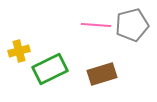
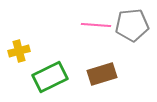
gray pentagon: rotated 8 degrees clockwise
green rectangle: moved 8 px down
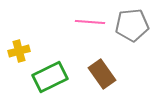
pink line: moved 6 px left, 3 px up
brown rectangle: rotated 72 degrees clockwise
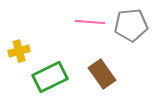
gray pentagon: moved 1 px left
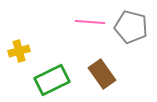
gray pentagon: moved 2 px down; rotated 20 degrees clockwise
green rectangle: moved 2 px right, 3 px down
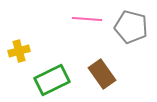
pink line: moved 3 px left, 3 px up
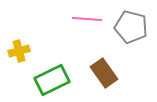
brown rectangle: moved 2 px right, 1 px up
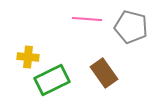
yellow cross: moved 9 px right, 6 px down; rotated 20 degrees clockwise
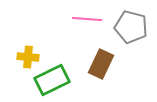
brown rectangle: moved 3 px left, 9 px up; rotated 60 degrees clockwise
